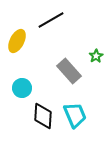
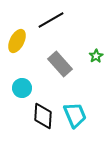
gray rectangle: moved 9 px left, 7 px up
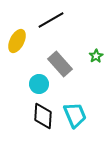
cyan circle: moved 17 px right, 4 px up
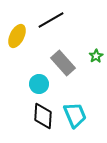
yellow ellipse: moved 5 px up
gray rectangle: moved 3 px right, 1 px up
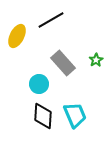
green star: moved 4 px down
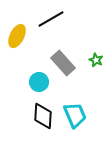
black line: moved 1 px up
green star: rotated 16 degrees counterclockwise
cyan circle: moved 2 px up
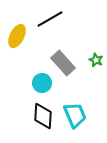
black line: moved 1 px left
cyan circle: moved 3 px right, 1 px down
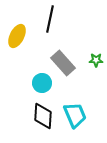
black line: rotated 48 degrees counterclockwise
green star: rotated 24 degrees counterclockwise
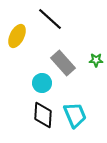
black line: rotated 60 degrees counterclockwise
black diamond: moved 1 px up
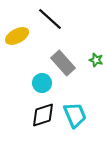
yellow ellipse: rotated 35 degrees clockwise
green star: rotated 16 degrees clockwise
black diamond: rotated 68 degrees clockwise
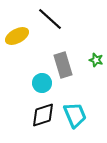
gray rectangle: moved 2 px down; rotated 25 degrees clockwise
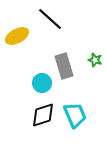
green star: moved 1 px left
gray rectangle: moved 1 px right, 1 px down
